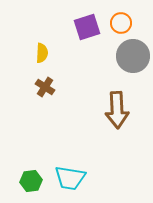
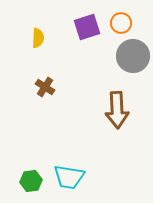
yellow semicircle: moved 4 px left, 15 px up
cyan trapezoid: moved 1 px left, 1 px up
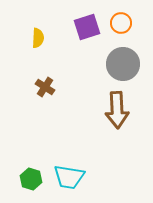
gray circle: moved 10 px left, 8 px down
green hexagon: moved 2 px up; rotated 25 degrees clockwise
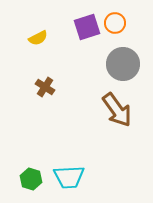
orange circle: moved 6 px left
yellow semicircle: rotated 60 degrees clockwise
brown arrow: rotated 33 degrees counterclockwise
cyan trapezoid: rotated 12 degrees counterclockwise
